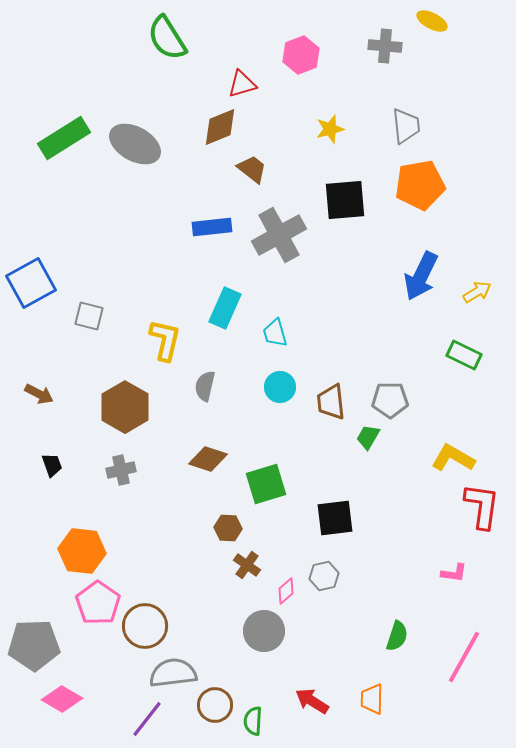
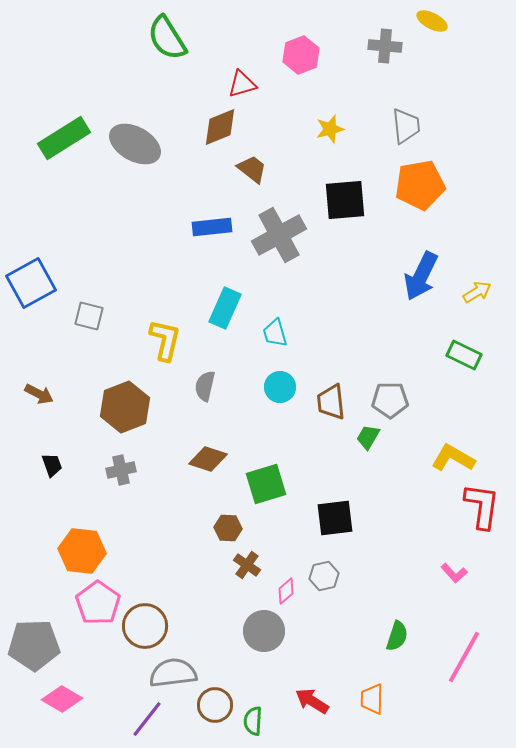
brown hexagon at (125, 407): rotated 9 degrees clockwise
pink L-shape at (454, 573): rotated 40 degrees clockwise
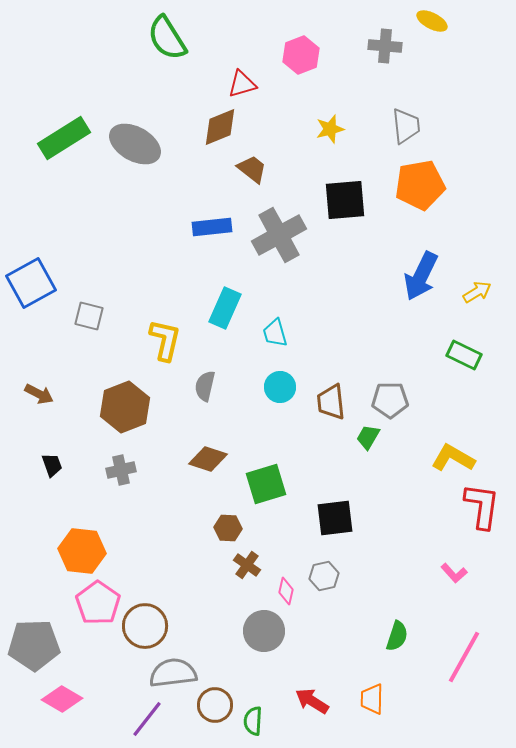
pink diamond at (286, 591): rotated 36 degrees counterclockwise
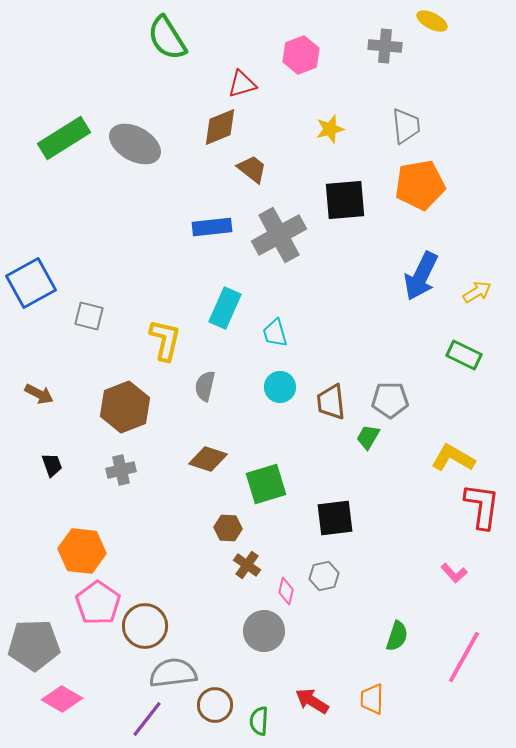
green semicircle at (253, 721): moved 6 px right
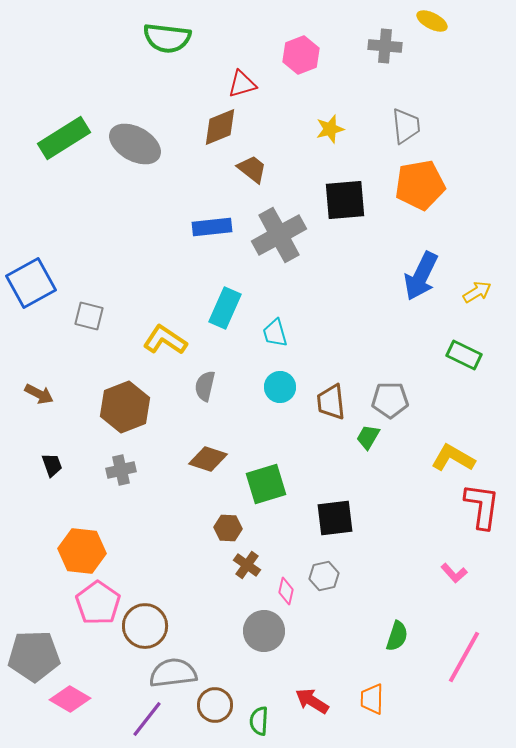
green semicircle at (167, 38): rotated 51 degrees counterclockwise
yellow L-shape at (165, 340): rotated 69 degrees counterclockwise
gray pentagon at (34, 645): moved 11 px down
pink diamond at (62, 699): moved 8 px right
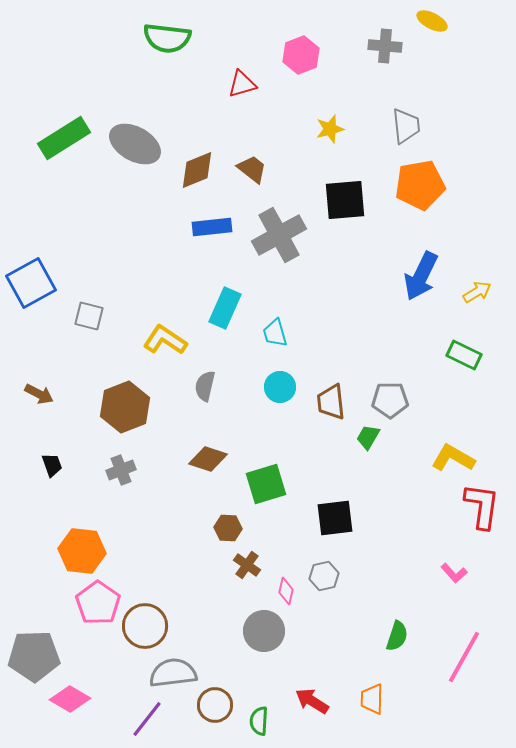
brown diamond at (220, 127): moved 23 px left, 43 px down
gray cross at (121, 470): rotated 8 degrees counterclockwise
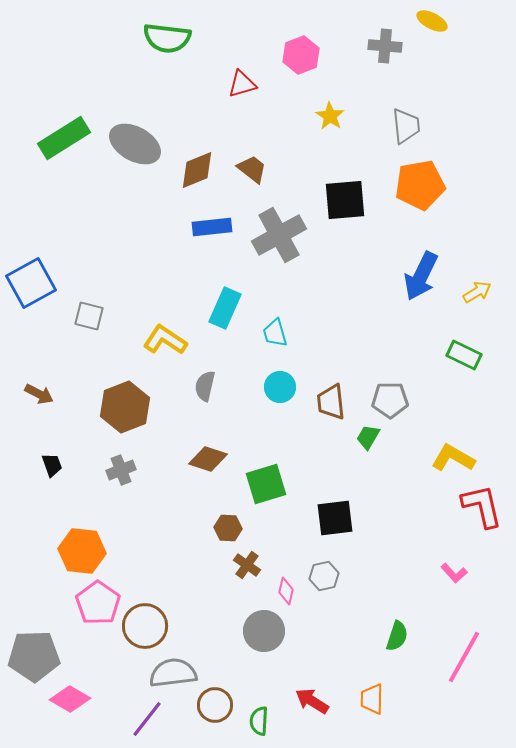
yellow star at (330, 129): moved 13 px up; rotated 24 degrees counterclockwise
red L-shape at (482, 506): rotated 21 degrees counterclockwise
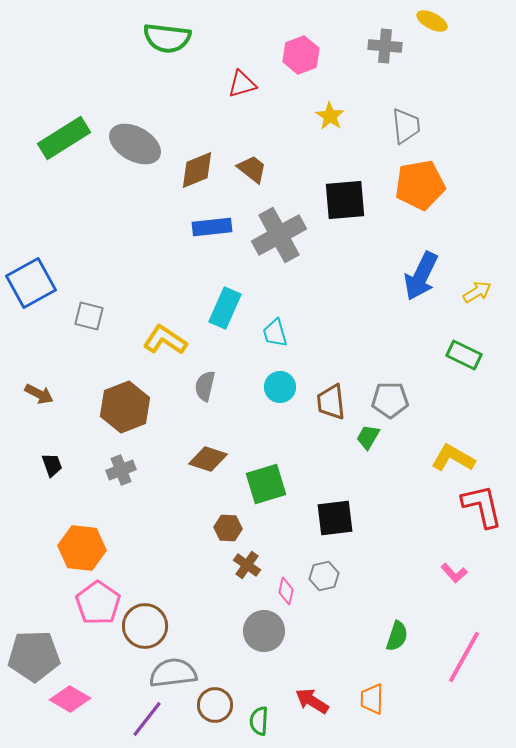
orange hexagon at (82, 551): moved 3 px up
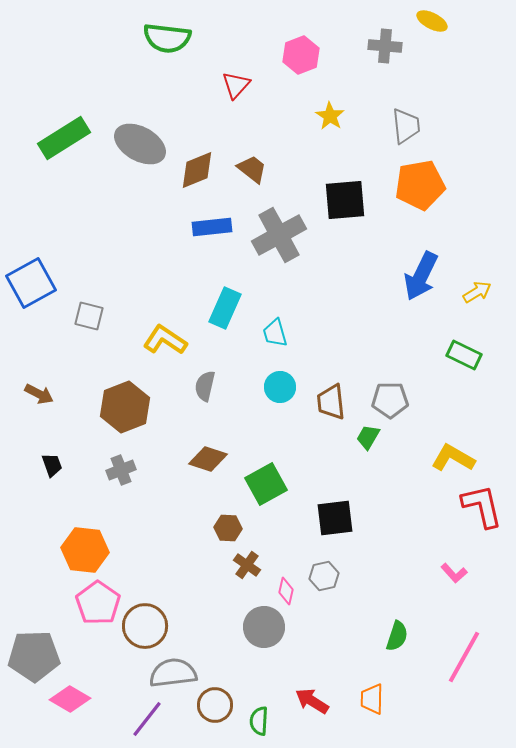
red triangle at (242, 84): moved 6 px left, 1 px down; rotated 32 degrees counterclockwise
gray ellipse at (135, 144): moved 5 px right
green square at (266, 484): rotated 12 degrees counterclockwise
orange hexagon at (82, 548): moved 3 px right, 2 px down
gray circle at (264, 631): moved 4 px up
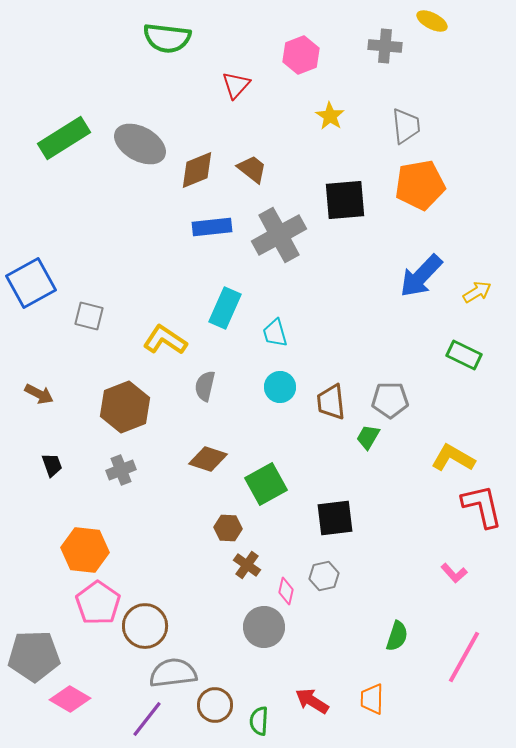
blue arrow at (421, 276): rotated 18 degrees clockwise
